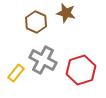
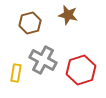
brown star: moved 2 px right, 2 px down
brown hexagon: moved 6 px left, 1 px down; rotated 20 degrees clockwise
yellow rectangle: rotated 30 degrees counterclockwise
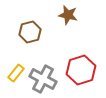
brown hexagon: moved 9 px down
gray cross: moved 19 px down
yellow rectangle: rotated 30 degrees clockwise
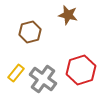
gray cross: rotated 8 degrees clockwise
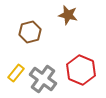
red hexagon: rotated 20 degrees counterclockwise
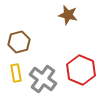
brown hexagon: moved 11 px left, 10 px down
yellow rectangle: rotated 48 degrees counterclockwise
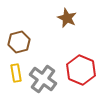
brown star: moved 1 px left, 3 px down; rotated 12 degrees clockwise
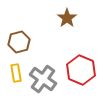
brown star: rotated 12 degrees clockwise
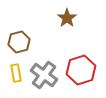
red hexagon: rotated 20 degrees clockwise
gray cross: moved 1 px right, 4 px up
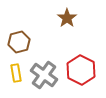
red hexagon: rotated 16 degrees counterclockwise
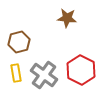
brown star: rotated 30 degrees counterclockwise
